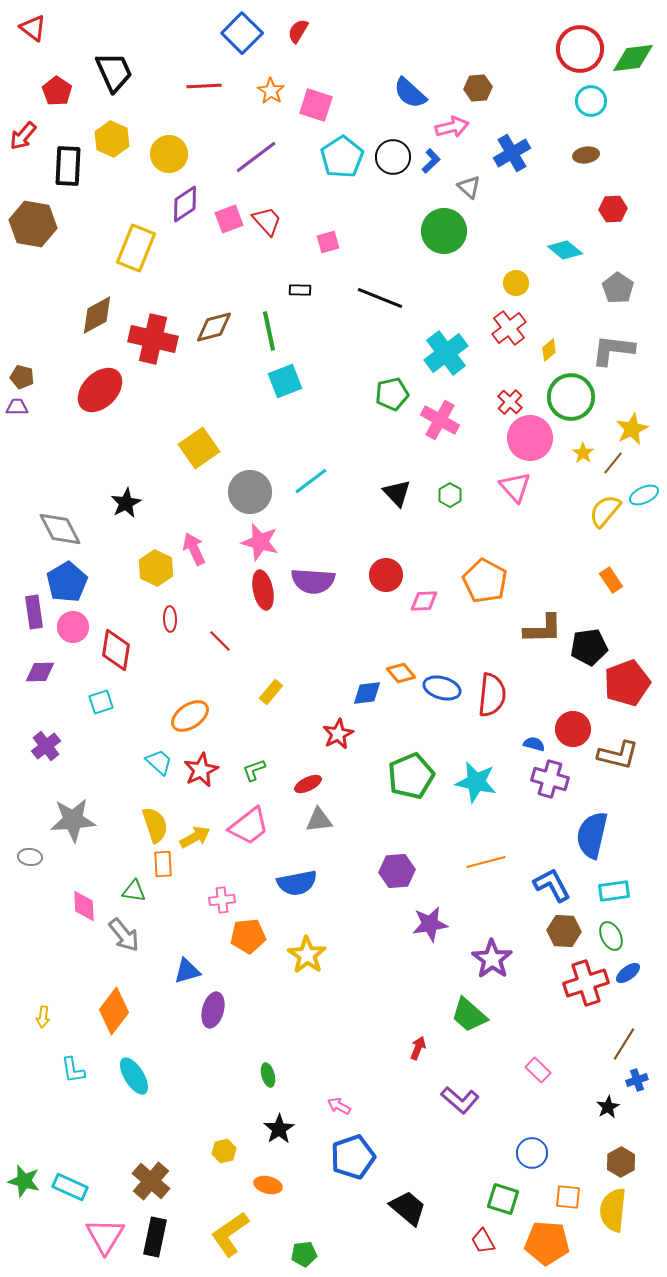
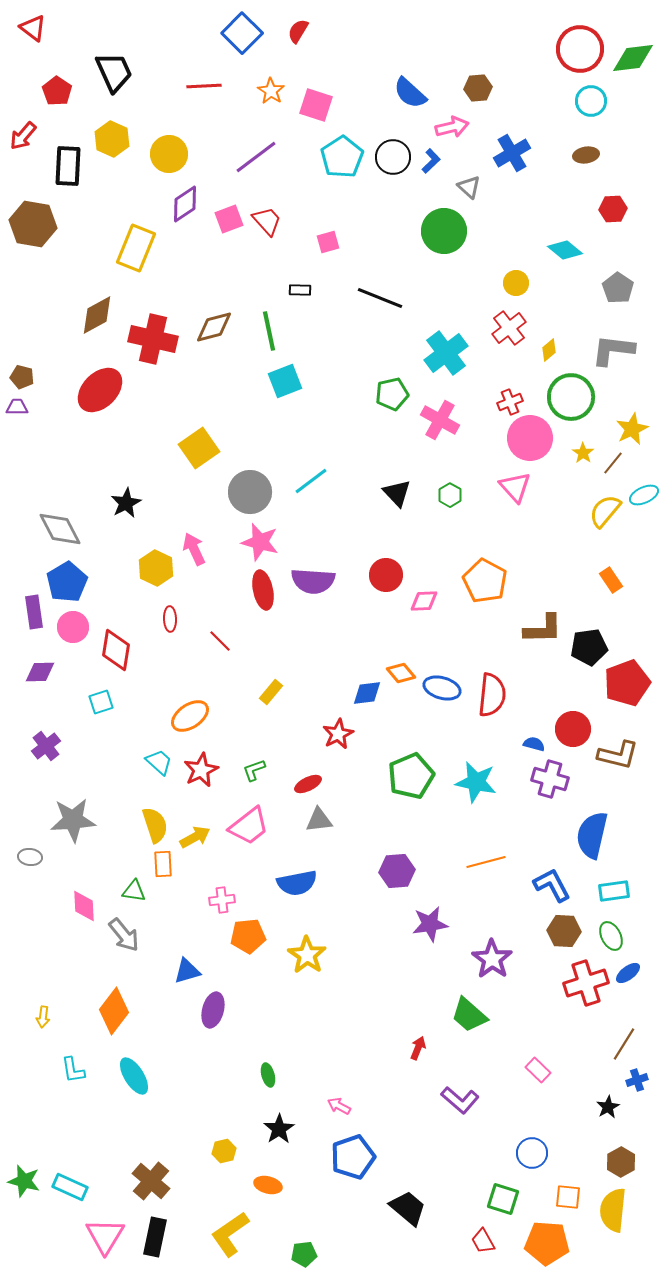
red cross at (510, 402): rotated 25 degrees clockwise
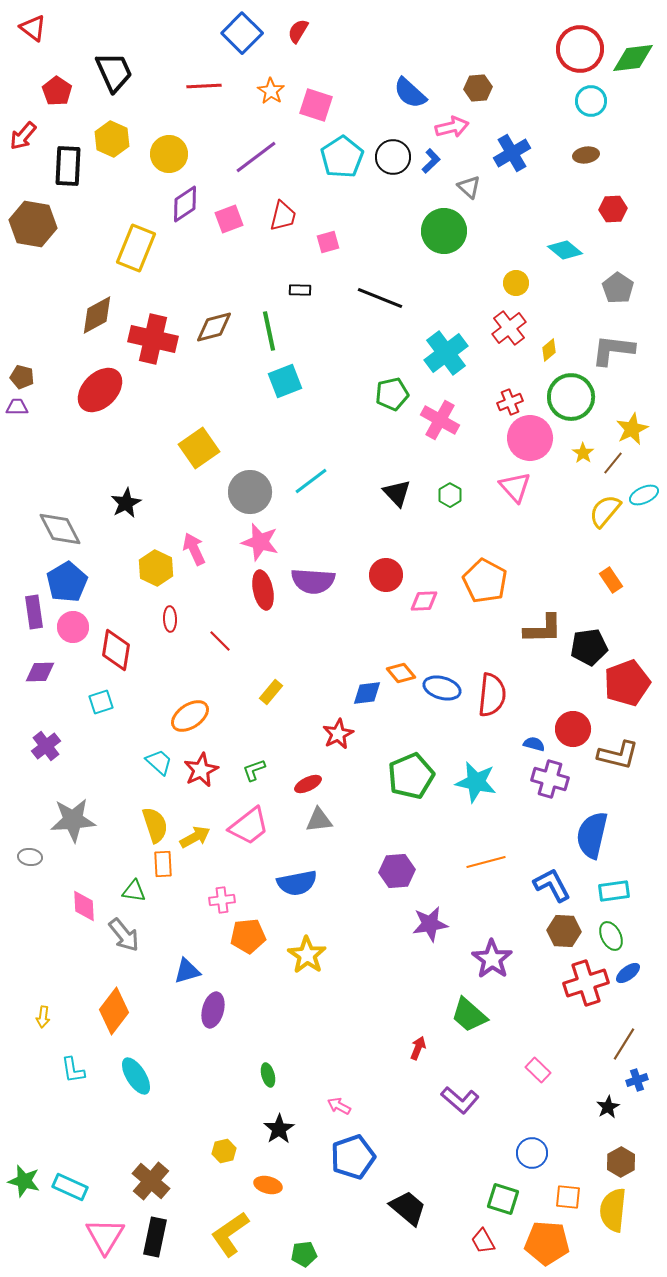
red trapezoid at (267, 221): moved 16 px right, 5 px up; rotated 56 degrees clockwise
cyan ellipse at (134, 1076): moved 2 px right
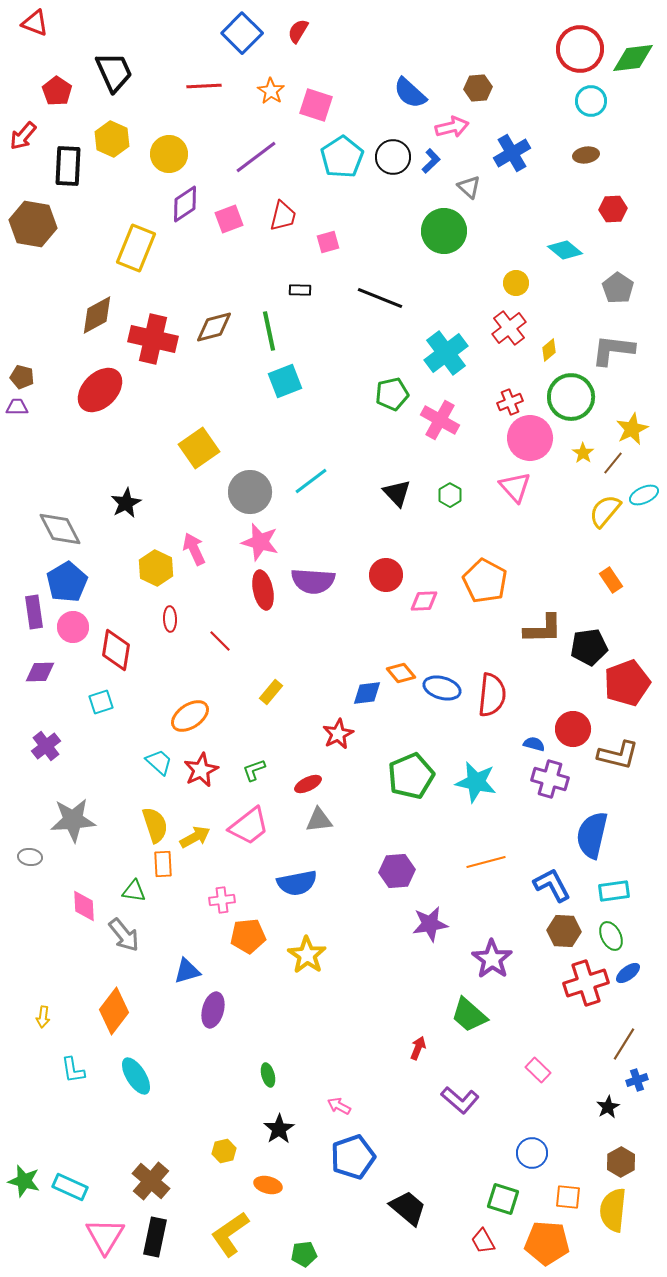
red triangle at (33, 28): moved 2 px right, 5 px up; rotated 16 degrees counterclockwise
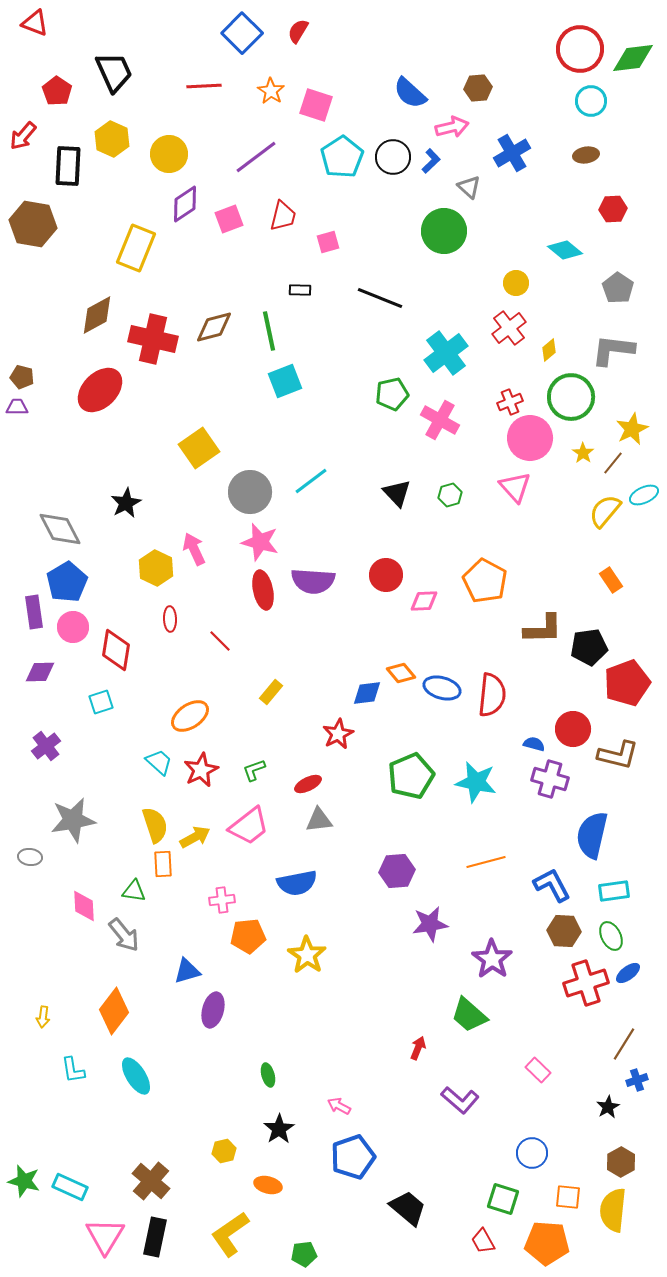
green hexagon at (450, 495): rotated 15 degrees clockwise
gray star at (73, 820): rotated 6 degrees counterclockwise
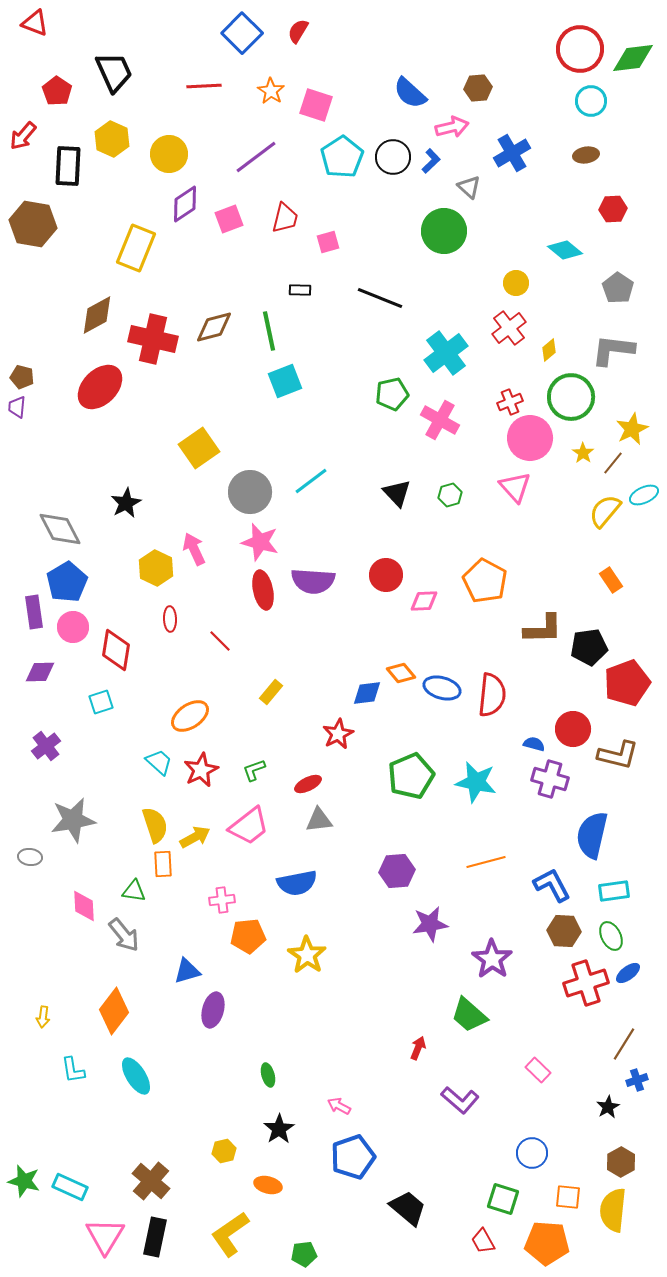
red trapezoid at (283, 216): moved 2 px right, 2 px down
red ellipse at (100, 390): moved 3 px up
purple trapezoid at (17, 407): rotated 85 degrees counterclockwise
